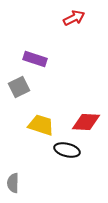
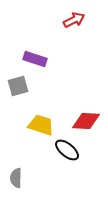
red arrow: moved 2 px down
gray square: moved 1 px left, 1 px up; rotated 10 degrees clockwise
red diamond: moved 1 px up
black ellipse: rotated 25 degrees clockwise
gray semicircle: moved 3 px right, 5 px up
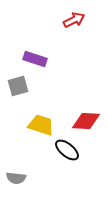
gray semicircle: rotated 84 degrees counterclockwise
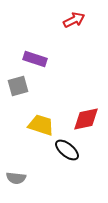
red diamond: moved 2 px up; rotated 16 degrees counterclockwise
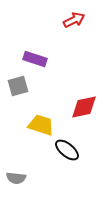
red diamond: moved 2 px left, 12 px up
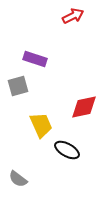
red arrow: moved 1 px left, 4 px up
yellow trapezoid: rotated 48 degrees clockwise
black ellipse: rotated 10 degrees counterclockwise
gray semicircle: moved 2 px right, 1 px down; rotated 30 degrees clockwise
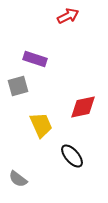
red arrow: moved 5 px left
red diamond: moved 1 px left
black ellipse: moved 5 px right, 6 px down; rotated 20 degrees clockwise
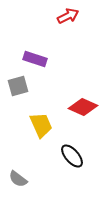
red diamond: rotated 36 degrees clockwise
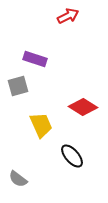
red diamond: rotated 8 degrees clockwise
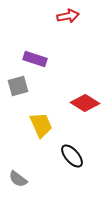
red arrow: rotated 15 degrees clockwise
red diamond: moved 2 px right, 4 px up
